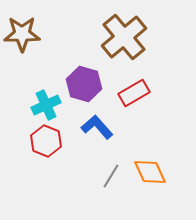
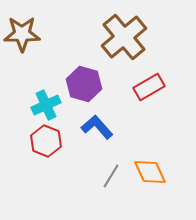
red rectangle: moved 15 px right, 6 px up
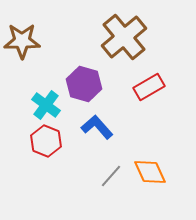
brown star: moved 7 px down
cyan cross: rotated 28 degrees counterclockwise
gray line: rotated 10 degrees clockwise
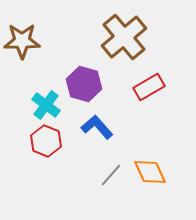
gray line: moved 1 px up
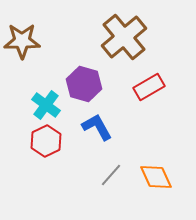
blue L-shape: rotated 12 degrees clockwise
red hexagon: rotated 12 degrees clockwise
orange diamond: moved 6 px right, 5 px down
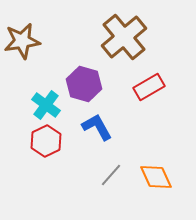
brown star: rotated 9 degrees counterclockwise
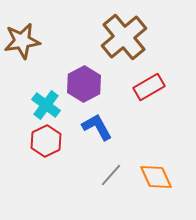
purple hexagon: rotated 16 degrees clockwise
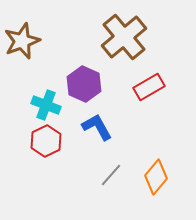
brown star: rotated 12 degrees counterclockwise
purple hexagon: rotated 8 degrees counterclockwise
cyan cross: rotated 16 degrees counterclockwise
orange diamond: rotated 64 degrees clockwise
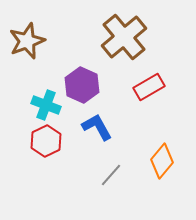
brown star: moved 5 px right
purple hexagon: moved 2 px left, 1 px down
orange diamond: moved 6 px right, 16 px up
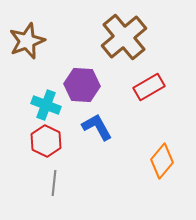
purple hexagon: rotated 20 degrees counterclockwise
red hexagon: rotated 8 degrees counterclockwise
gray line: moved 57 px left, 8 px down; rotated 35 degrees counterclockwise
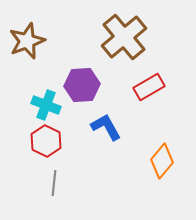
purple hexagon: rotated 8 degrees counterclockwise
blue L-shape: moved 9 px right
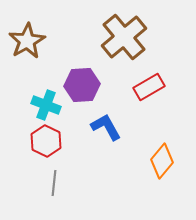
brown star: rotated 9 degrees counterclockwise
